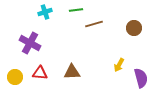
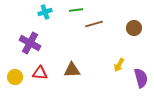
brown triangle: moved 2 px up
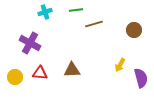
brown circle: moved 2 px down
yellow arrow: moved 1 px right
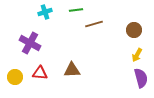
yellow arrow: moved 17 px right, 10 px up
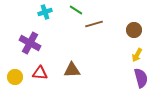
green line: rotated 40 degrees clockwise
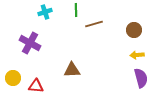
green line: rotated 56 degrees clockwise
yellow arrow: rotated 56 degrees clockwise
red triangle: moved 4 px left, 13 px down
yellow circle: moved 2 px left, 1 px down
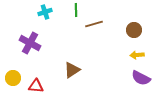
brown triangle: rotated 30 degrees counterclockwise
purple semicircle: rotated 132 degrees clockwise
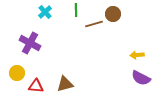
cyan cross: rotated 24 degrees counterclockwise
brown circle: moved 21 px left, 16 px up
brown triangle: moved 7 px left, 14 px down; rotated 18 degrees clockwise
yellow circle: moved 4 px right, 5 px up
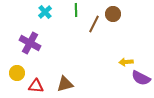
brown line: rotated 48 degrees counterclockwise
yellow arrow: moved 11 px left, 7 px down
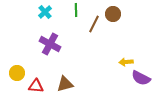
purple cross: moved 20 px right, 1 px down
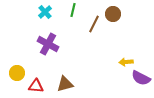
green line: moved 3 px left; rotated 16 degrees clockwise
purple cross: moved 2 px left
